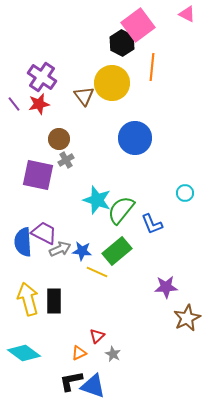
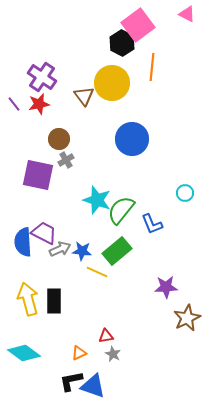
blue circle: moved 3 px left, 1 px down
red triangle: moved 9 px right; rotated 35 degrees clockwise
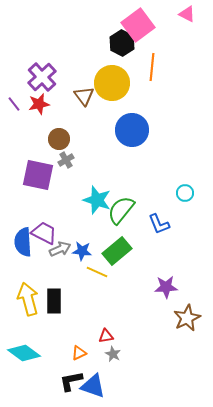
purple cross: rotated 12 degrees clockwise
blue circle: moved 9 px up
blue L-shape: moved 7 px right
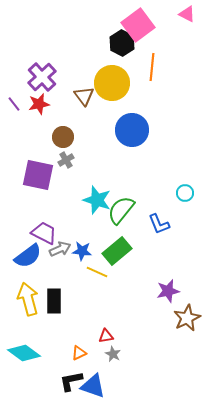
brown circle: moved 4 px right, 2 px up
blue semicircle: moved 5 px right, 14 px down; rotated 124 degrees counterclockwise
purple star: moved 2 px right, 4 px down; rotated 10 degrees counterclockwise
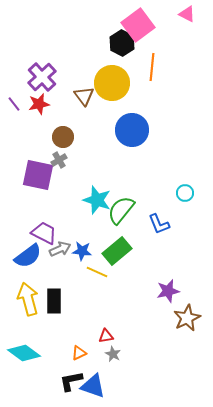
gray cross: moved 7 px left
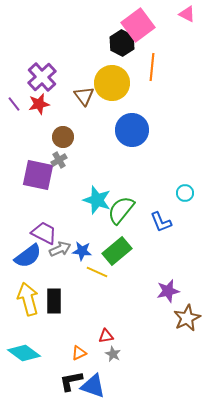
blue L-shape: moved 2 px right, 2 px up
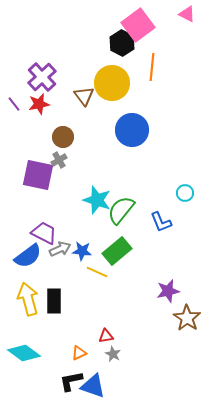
brown star: rotated 12 degrees counterclockwise
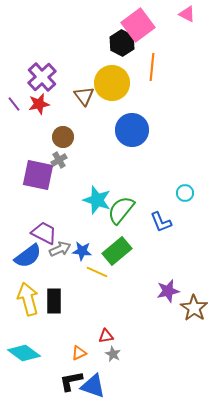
brown star: moved 7 px right, 10 px up
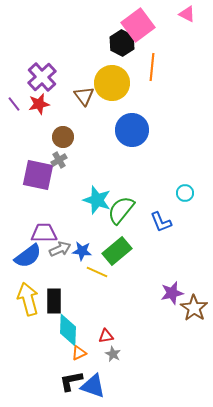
purple trapezoid: rotated 28 degrees counterclockwise
purple star: moved 4 px right, 2 px down
cyan diamond: moved 44 px right, 23 px up; rotated 56 degrees clockwise
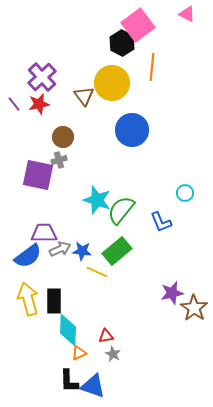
gray cross: rotated 14 degrees clockwise
black L-shape: moved 2 px left; rotated 80 degrees counterclockwise
